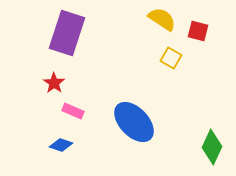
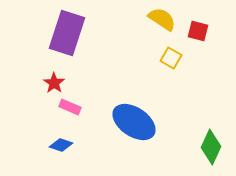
pink rectangle: moved 3 px left, 4 px up
blue ellipse: rotated 12 degrees counterclockwise
green diamond: moved 1 px left
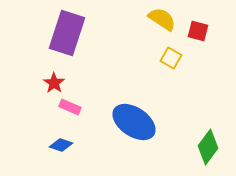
green diamond: moved 3 px left; rotated 12 degrees clockwise
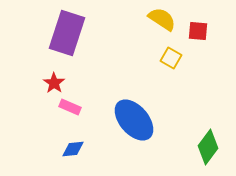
red square: rotated 10 degrees counterclockwise
blue ellipse: moved 2 px up; rotated 15 degrees clockwise
blue diamond: moved 12 px right, 4 px down; rotated 25 degrees counterclockwise
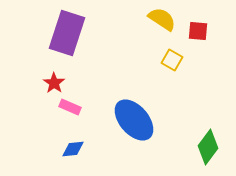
yellow square: moved 1 px right, 2 px down
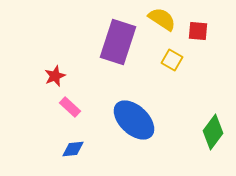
purple rectangle: moved 51 px right, 9 px down
red star: moved 1 px right, 7 px up; rotated 15 degrees clockwise
pink rectangle: rotated 20 degrees clockwise
blue ellipse: rotated 6 degrees counterclockwise
green diamond: moved 5 px right, 15 px up
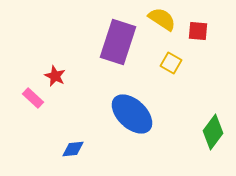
yellow square: moved 1 px left, 3 px down
red star: rotated 25 degrees counterclockwise
pink rectangle: moved 37 px left, 9 px up
blue ellipse: moved 2 px left, 6 px up
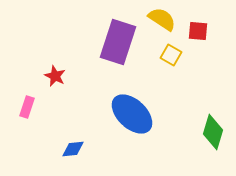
yellow square: moved 8 px up
pink rectangle: moved 6 px left, 9 px down; rotated 65 degrees clockwise
green diamond: rotated 20 degrees counterclockwise
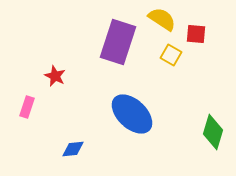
red square: moved 2 px left, 3 px down
